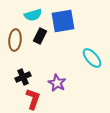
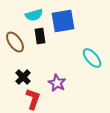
cyan semicircle: moved 1 px right
black rectangle: rotated 35 degrees counterclockwise
brown ellipse: moved 2 px down; rotated 40 degrees counterclockwise
black cross: rotated 21 degrees counterclockwise
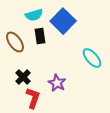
blue square: rotated 35 degrees counterclockwise
red L-shape: moved 1 px up
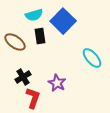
brown ellipse: rotated 20 degrees counterclockwise
black cross: rotated 14 degrees clockwise
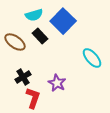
black rectangle: rotated 35 degrees counterclockwise
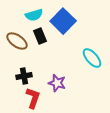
black rectangle: rotated 21 degrees clockwise
brown ellipse: moved 2 px right, 1 px up
black cross: moved 1 px right, 1 px up; rotated 21 degrees clockwise
purple star: rotated 12 degrees counterclockwise
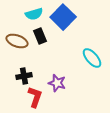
cyan semicircle: moved 1 px up
blue square: moved 4 px up
brown ellipse: rotated 15 degrees counterclockwise
red L-shape: moved 2 px right, 1 px up
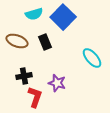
black rectangle: moved 5 px right, 6 px down
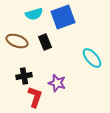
blue square: rotated 25 degrees clockwise
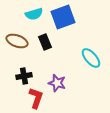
cyan ellipse: moved 1 px left
red L-shape: moved 1 px right, 1 px down
